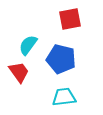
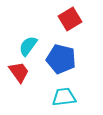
red square: rotated 20 degrees counterclockwise
cyan semicircle: moved 1 px down
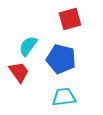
red square: rotated 15 degrees clockwise
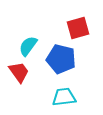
red square: moved 8 px right, 9 px down
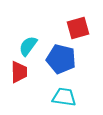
red trapezoid: rotated 35 degrees clockwise
cyan trapezoid: rotated 15 degrees clockwise
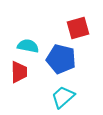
cyan semicircle: rotated 65 degrees clockwise
cyan trapezoid: moved 1 px left; rotated 50 degrees counterclockwise
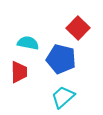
red square: rotated 30 degrees counterclockwise
cyan semicircle: moved 3 px up
